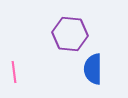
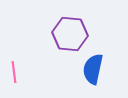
blue semicircle: rotated 12 degrees clockwise
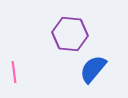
blue semicircle: rotated 28 degrees clockwise
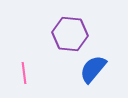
pink line: moved 10 px right, 1 px down
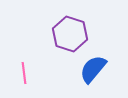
purple hexagon: rotated 12 degrees clockwise
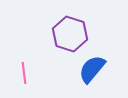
blue semicircle: moved 1 px left
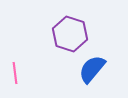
pink line: moved 9 px left
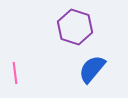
purple hexagon: moved 5 px right, 7 px up
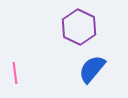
purple hexagon: moved 4 px right; rotated 8 degrees clockwise
